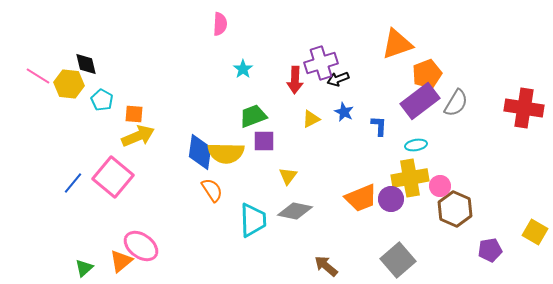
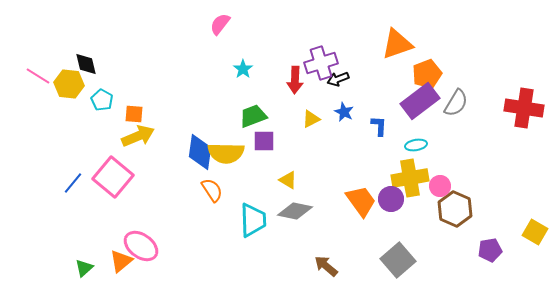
pink semicircle at (220, 24): rotated 145 degrees counterclockwise
yellow triangle at (288, 176): moved 4 px down; rotated 36 degrees counterclockwise
orange trapezoid at (361, 198): moved 3 px down; rotated 104 degrees counterclockwise
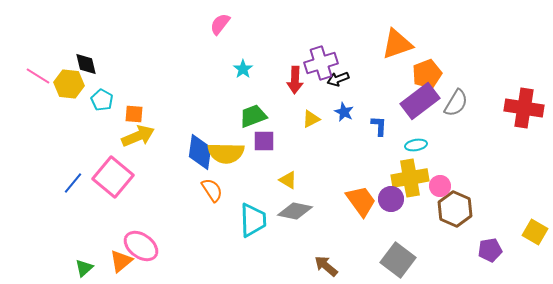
gray square at (398, 260): rotated 12 degrees counterclockwise
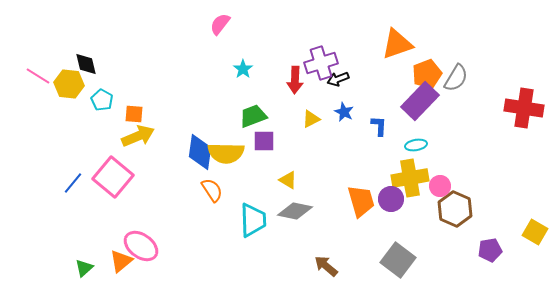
purple rectangle at (420, 101): rotated 9 degrees counterclockwise
gray semicircle at (456, 103): moved 25 px up
orange trapezoid at (361, 201): rotated 20 degrees clockwise
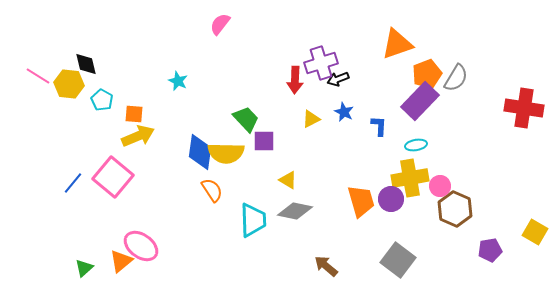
cyan star at (243, 69): moved 65 px left, 12 px down; rotated 12 degrees counterclockwise
green trapezoid at (253, 116): moved 7 px left, 3 px down; rotated 68 degrees clockwise
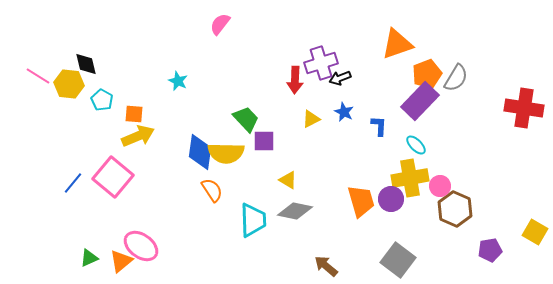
black arrow at (338, 79): moved 2 px right, 1 px up
cyan ellipse at (416, 145): rotated 55 degrees clockwise
green triangle at (84, 268): moved 5 px right, 10 px up; rotated 18 degrees clockwise
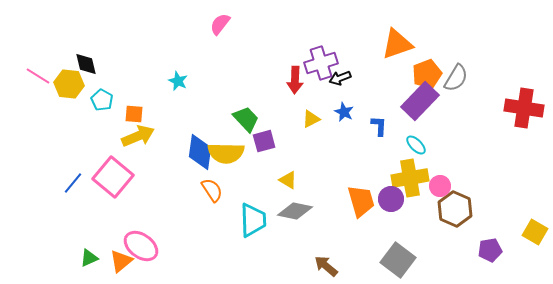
purple square at (264, 141): rotated 15 degrees counterclockwise
